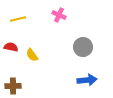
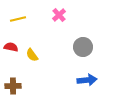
pink cross: rotated 24 degrees clockwise
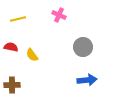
pink cross: rotated 24 degrees counterclockwise
brown cross: moved 1 px left, 1 px up
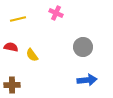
pink cross: moved 3 px left, 2 px up
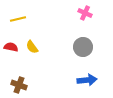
pink cross: moved 29 px right
yellow semicircle: moved 8 px up
brown cross: moved 7 px right; rotated 21 degrees clockwise
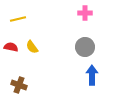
pink cross: rotated 24 degrees counterclockwise
gray circle: moved 2 px right
blue arrow: moved 5 px right, 5 px up; rotated 84 degrees counterclockwise
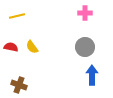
yellow line: moved 1 px left, 3 px up
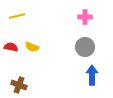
pink cross: moved 4 px down
yellow semicircle: rotated 32 degrees counterclockwise
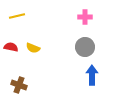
yellow semicircle: moved 1 px right, 1 px down
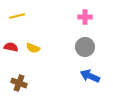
blue arrow: moved 2 px left, 1 px down; rotated 66 degrees counterclockwise
brown cross: moved 2 px up
